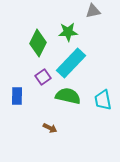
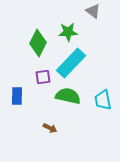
gray triangle: rotated 49 degrees clockwise
purple square: rotated 28 degrees clockwise
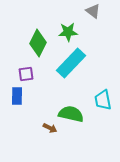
purple square: moved 17 px left, 3 px up
green semicircle: moved 3 px right, 18 px down
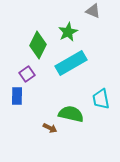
gray triangle: rotated 14 degrees counterclockwise
green star: rotated 24 degrees counterclockwise
green diamond: moved 2 px down
cyan rectangle: rotated 16 degrees clockwise
purple square: moved 1 px right; rotated 28 degrees counterclockwise
cyan trapezoid: moved 2 px left, 1 px up
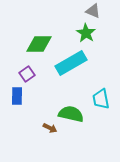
green star: moved 18 px right, 1 px down; rotated 12 degrees counterclockwise
green diamond: moved 1 px right, 1 px up; rotated 64 degrees clockwise
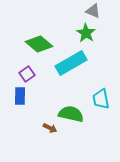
green diamond: rotated 40 degrees clockwise
blue rectangle: moved 3 px right
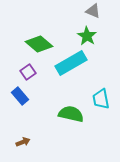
green star: moved 1 px right, 3 px down
purple square: moved 1 px right, 2 px up
blue rectangle: rotated 42 degrees counterclockwise
brown arrow: moved 27 px left, 14 px down; rotated 48 degrees counterclockwise
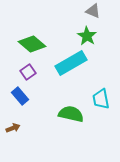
green diamond: moved 7 px left
brown arrow: moved 10 px left, 14 px up
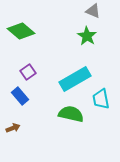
green diamond: moved 11 px left, 13 px up
cyan rectangle: moved 4 px right, 16 px down
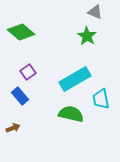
gray triangle: moved 2 px right, 1 px down
green diamond: moved 1 px down
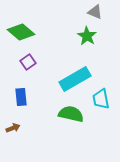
purple square: moved 10 px up
blue rectangle: moved 1 px right, 1 px down; rotated 36 degrees clockwise
